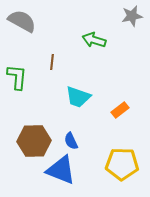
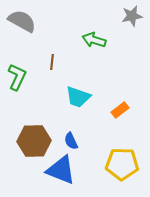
green L-shape: rotated 20 degrees clockwise
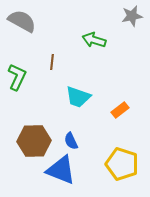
yellow pentagon: rotated 16 degrees clockwise
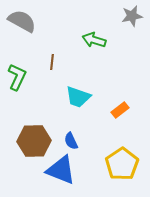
yellow pentagon: rotated 20 degrees clockwise
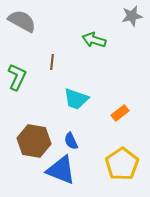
cyan trapezoid: moved 2 px left, 2 px down
orange rectangle: moved 3 px down
brown hexagon: rotated 12 degrees clockwise
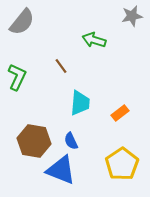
gray semicircle: moved 1 px down; rotated 100 degrees clockwise
brown line: moved 9 px right, 4 px down; rotated 42 degrees counterclockwise
cyan trapezoid: moved 4 px right, 4 px down; rotated 104 degrees counterclockwise
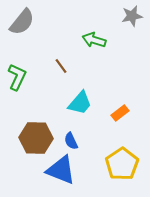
cyan trapezoid: rotated 36 degrees clockwise
brown hexagon: moved 2 px right, 3 px up; rotated 8 degrees counterclockwise
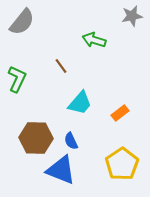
green L-shape: moved 2 px down
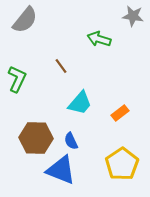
gray star: moved 1 px right; rotated 20 degrees clockwise
gray semicircle: moved 3 px right, 2 px up
green arrow: moved 5 px right, 1 px up
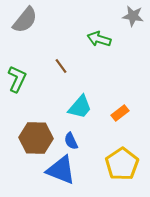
cyan trapezoid: moved 4 px down
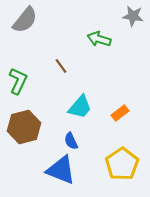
green L-shape: moved 1 px right, 2 px down
brown hexagon: moved 12 px left, 11 px up; rotated 16 degrees counterclockwise
